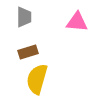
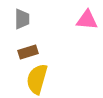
gray trapezoid: moved 2 px left, 2 px down
pink triangle: moved 10 px right, 2 px up
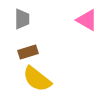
pink triangle: rotated 25 degrees clockwise
yellow semicircle: rotated 68 degrees counterclockwise
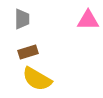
pink triangle: moved 1 px right; rotated 30 degrees counterclockwise
yellow semicircle: rotated 8 degrees counterclockwise
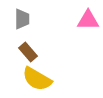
brown rectangle: rotated 66 degrees clockwise
